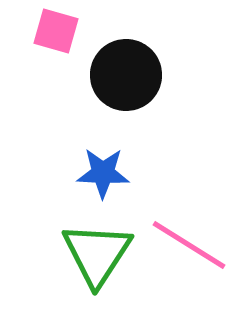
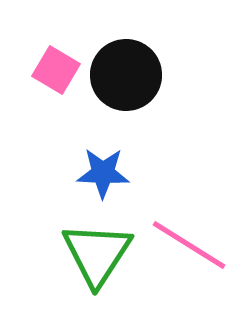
pink square: moved 39 px down; rotated 15 degrees clockwise
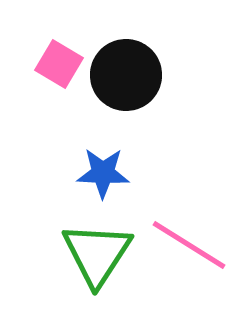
pink square: moved 3 px right, 6 px up
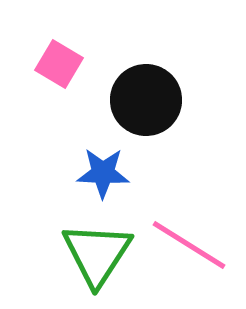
black circle: moved 20 px right, 25 px down
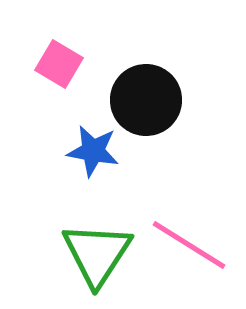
blue star: moved 10 px left, 22 px up; rotated 8 degrees clockwise
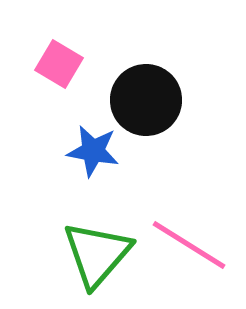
green triangle: rotated 8 degrees clockwise
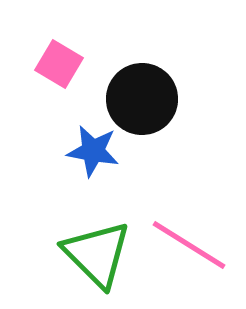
black circle: moved 4 px left, 1 px up
green triangle: rotated 26 degrees counterclockwise
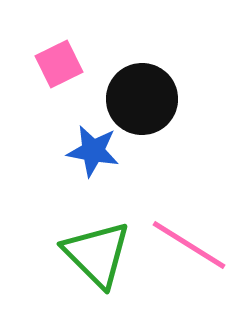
pink square: rotated 33 degrees clockwise
